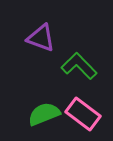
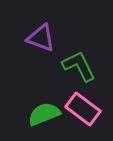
green L-shape: rotated 18 degrees clockwise
pink rectangle: moved 5 px up
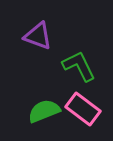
purple triangle: moved 3 px left, 2 px up
green semicircle: moved 3 px up
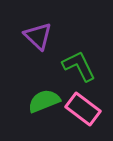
purple triangle: rotated 24 degrees clockwise
green semicircle: moved 10 px up
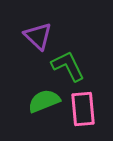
green L-shape: moved 11 px left
pink rectangle: rotated 48 degrees clockwise
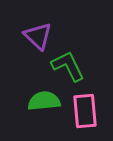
green semicircle: rotated 16 degrees clockwise
pink rectangle: moved 2 px right, 2 px down
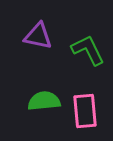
purple triangle: rotated 32 degrees counterclockwise
green L-shape: moved 20 px right, 16 px up
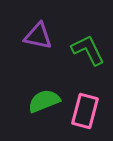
green semicircle: rotated 16 degrees counterclockwise
pink rectangle: rotated 20 degrees clockwise
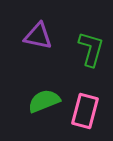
green L-shape: moved 3 px right, 1 px up; rotated 42 degrees clockwise
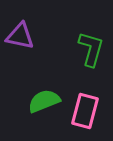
purple triangle: moved 18 px left
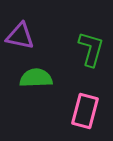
green semicircle: moved 8 px left, 23 px up; rotated 20 degrees clockwise
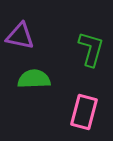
green semicircle: moved 2 px left, 1 px down
pink rectangle: moved 1 px left, 1 px down
